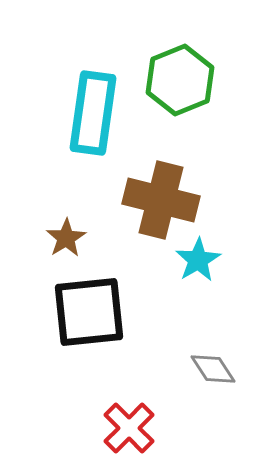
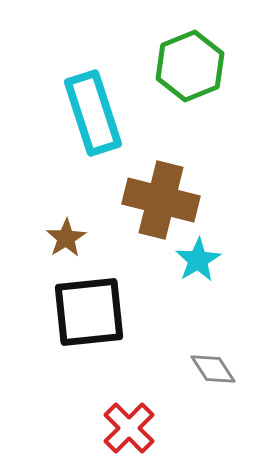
green hexagon: moved 10 px right, 14 px up
cyan rectangle: rotated 26 degrees counterclockwise
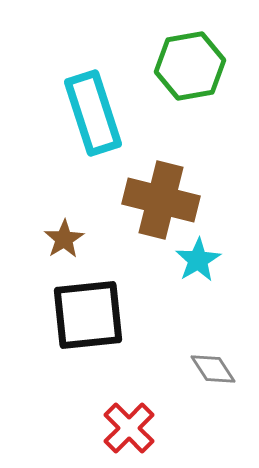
green hexagon: rotated 12 degrees clockwise
brown star: moved 2 px left, 1 px down
black square: moved 1 px left, 3 px down
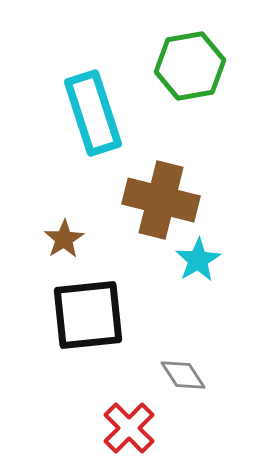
gray diamond: moved 30 px left, 6 px down
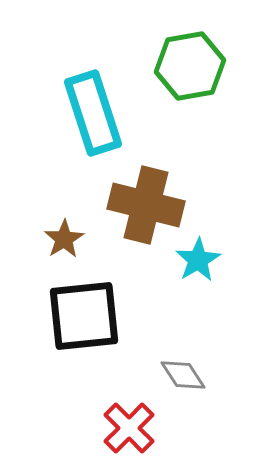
brown cross: moved 15 px left, 5 px down
black square: moved 4 px left, 1 px down
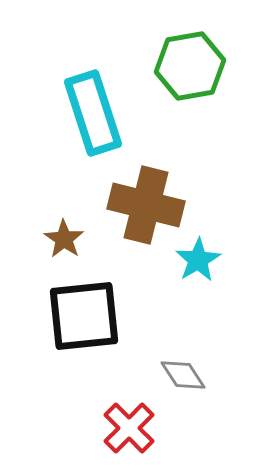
brown star: rotated 6 degrees counterclockwise
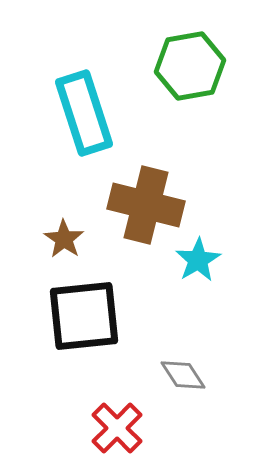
cyan rectangle: moved 9 px left
red cross: moved 12 px left
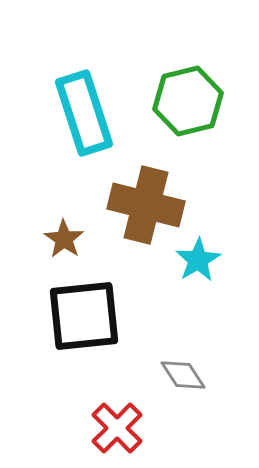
green hexagon: moved 2 px left, 35 px down; rotated 4 degrees counterclockwise
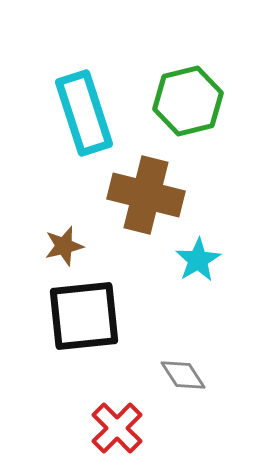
brown cross: moved 10 px up
brown star: moved 7 px down; rotated 24 degrees clockwise
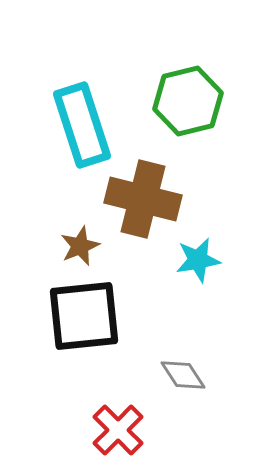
cyan rectangle: moved 2 px left, 12 px down
brown cross: moved 3 px left, 4 px down
brown star: moved 16 px right; rotated 9 degrees counterclockwise
cyan star: rotated 21 degrees clockwise
red cross: moved 1 px right, 2 px down
